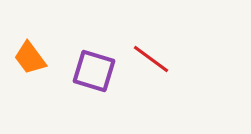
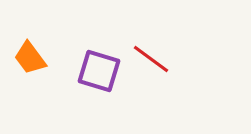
purple square: moved 5 px right
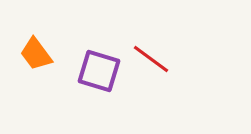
orange trapezoid: moved 6 px right, 4 px up
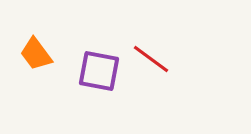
purple square: rotated 6 degrees counterclockwise
